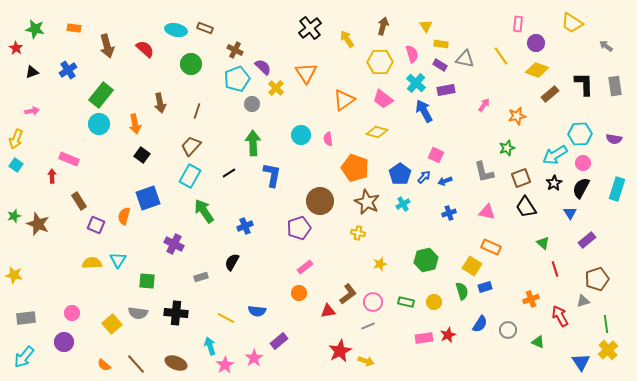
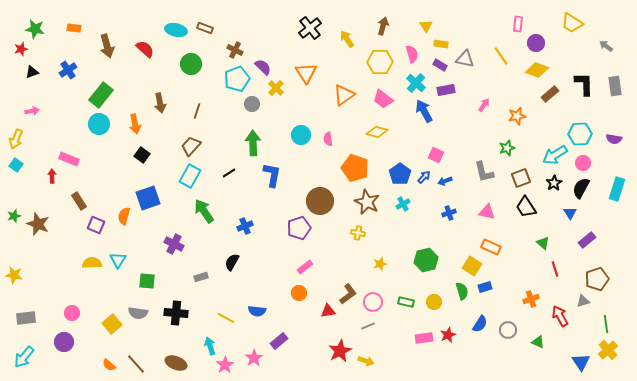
red star at (16, 48): moved 5 px right, 1 px down; rotated 24 degrees clockwise
orange triangle at (344, 100): moved 5 px up
orange semicircle at (104, 365): moved 5 px right
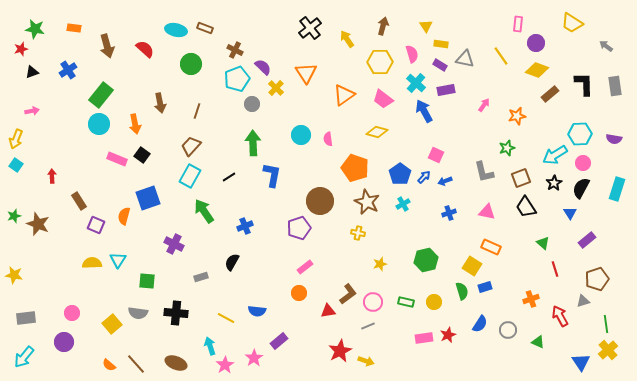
pink rectangle at (69, 159): moved 48 px right
black line at (229, 173): moved 4 px down
